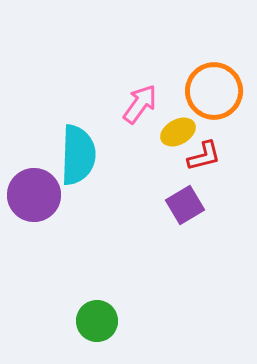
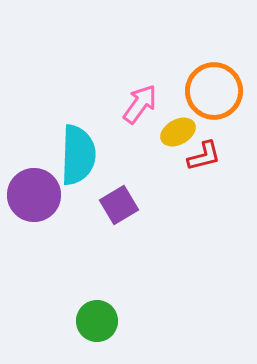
purple square: moved 66 px left
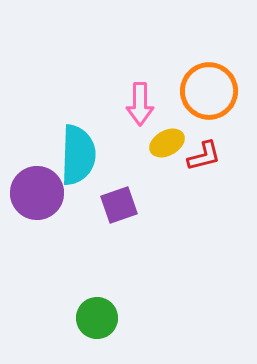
orange circle: moved 5 px left
pink arrow: rotated 144 degrees clockwise
yellow ellipse: moved 11 px left, 11 px down
purple circle: moved 3 px right, 2 px up
purple square: rotated 12 degrees clockwise
green circle: moved 3 px up
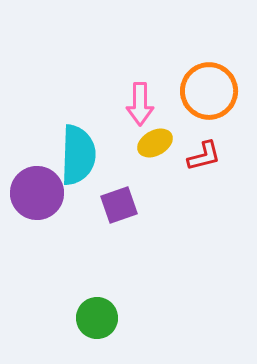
yellow ellipse: moved 12 px left
